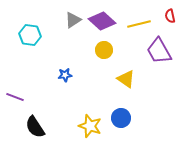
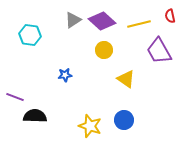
blue circle: moved 3 px right, 2 px down
black semicircle: moved 11 px up; rotated 125 degrees clockwise
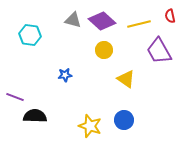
gray triangle: rotated 48 degrees clockwise
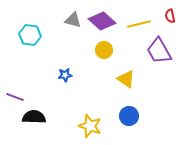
black semicircle: moved 1 px left, 1 px down
blue circle: moved 5 px right, 4 px up
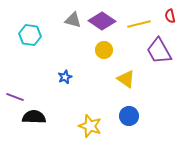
purple diamond: rotated 8 degrees counterclockwise
blue star: moved 2 px down; rotated 16 degrees counterclockwise
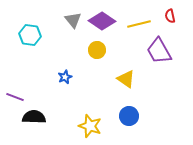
gray triangle: rotated 36 degrees clockwise
yellow circle: moved 7 px left
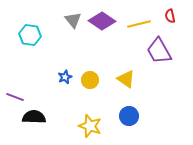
yellow circle: moved 7 px left, 30 px down
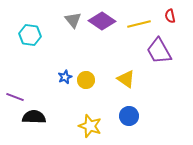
yellow circle: moved 4 px left
